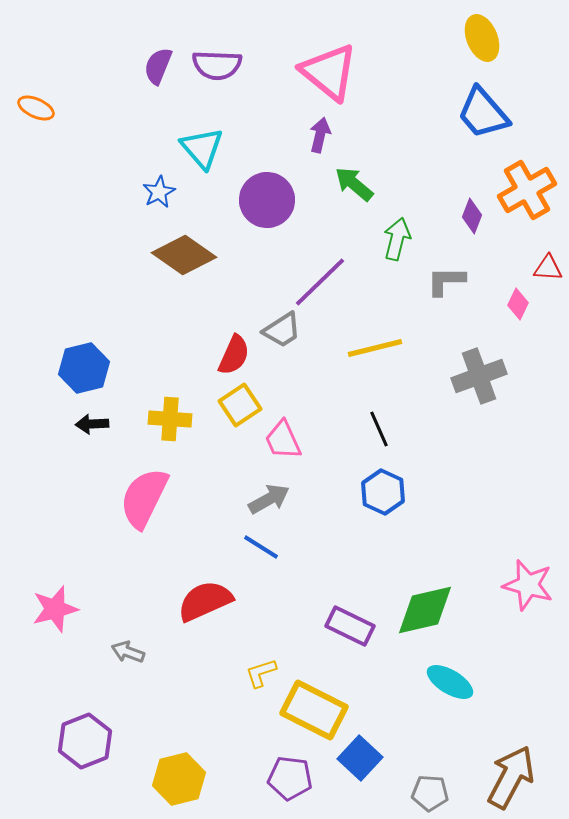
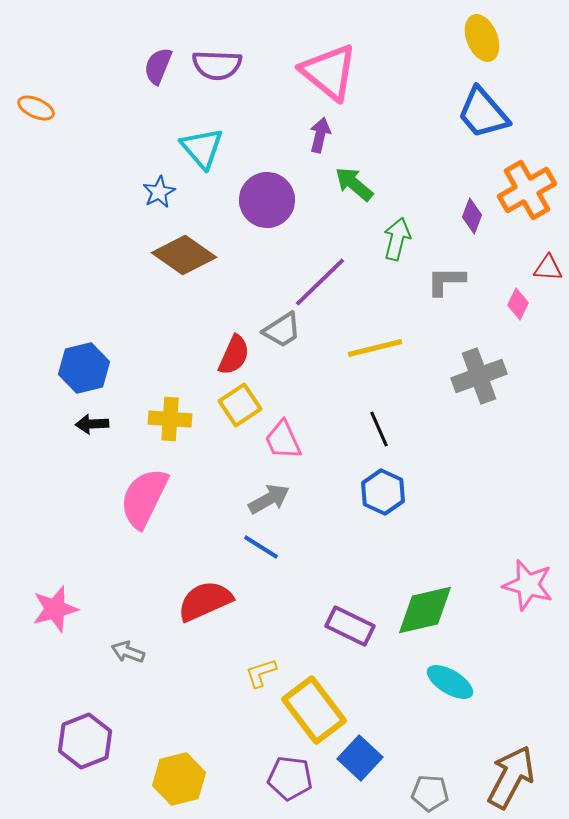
yellow rectangle at (314, 710): rotated 26 degrees clockwise
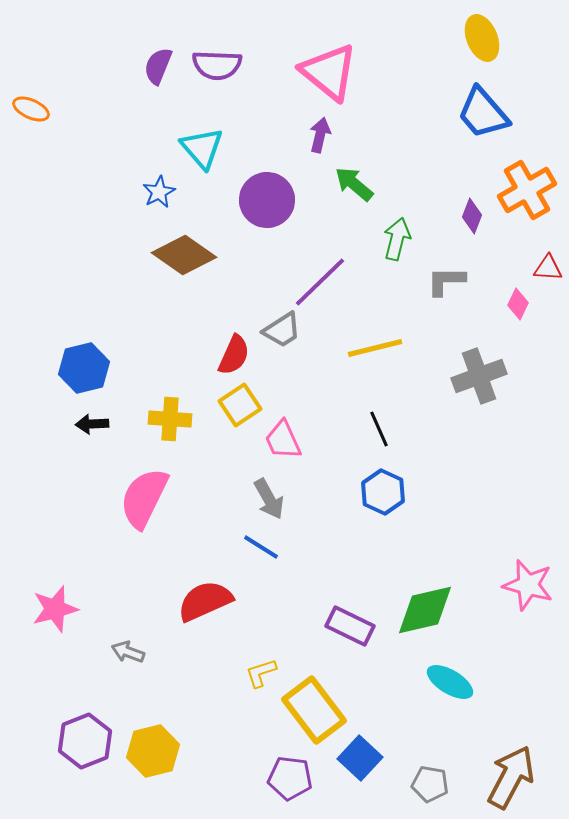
orange ellipse at (36, 108): moved 5 px left, 1 px down
gray arrow at (269, 499): rotated 90 degrees clockwise
yellow hexagon at (179, 779): moved 26 px left, 28 px up
gray pentagon at (430, 793): moved 9 px up; rotated 6 degrees clockwise
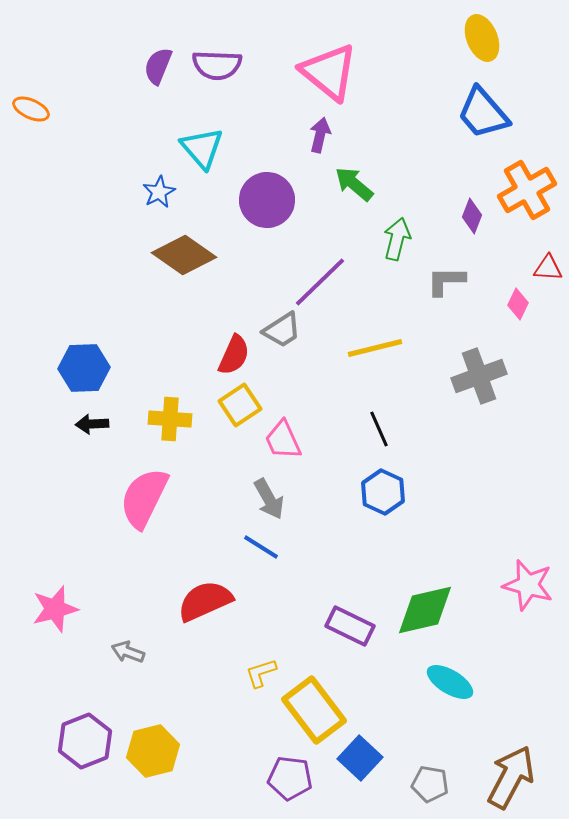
blue hexagon at (84, 368): rotated 12 degrees clockwise
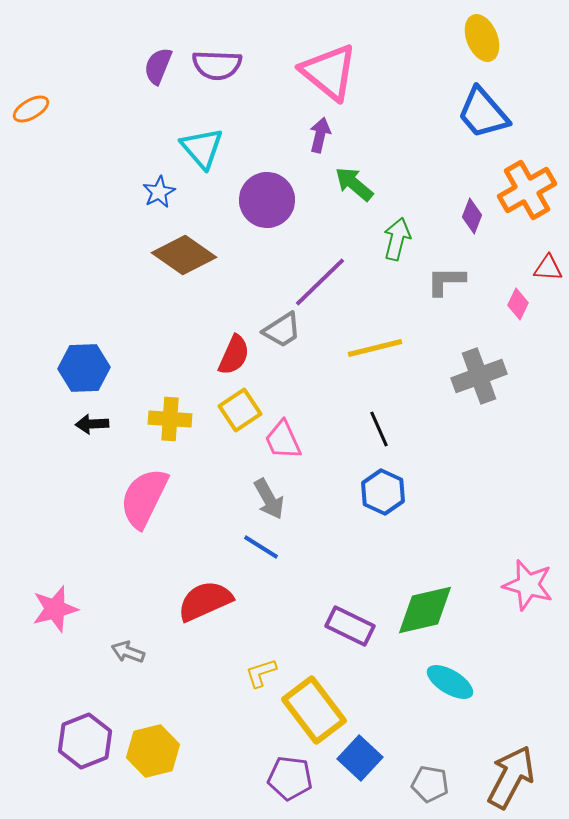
orange ellipse at (31, 109): rotated 54 degrees counterclockwise
yellow square at (240, 405): moved 5 px down
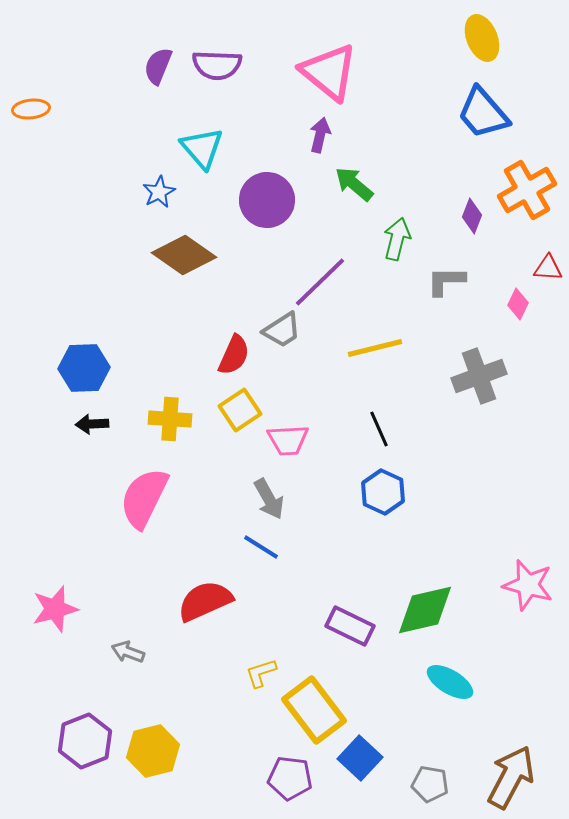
orange ellipse at (31, 109): rotated 24 degrees clockwise
pink trapezoid at (283, 440): moved 5 px right; rotated 69 degrees counterclockwise
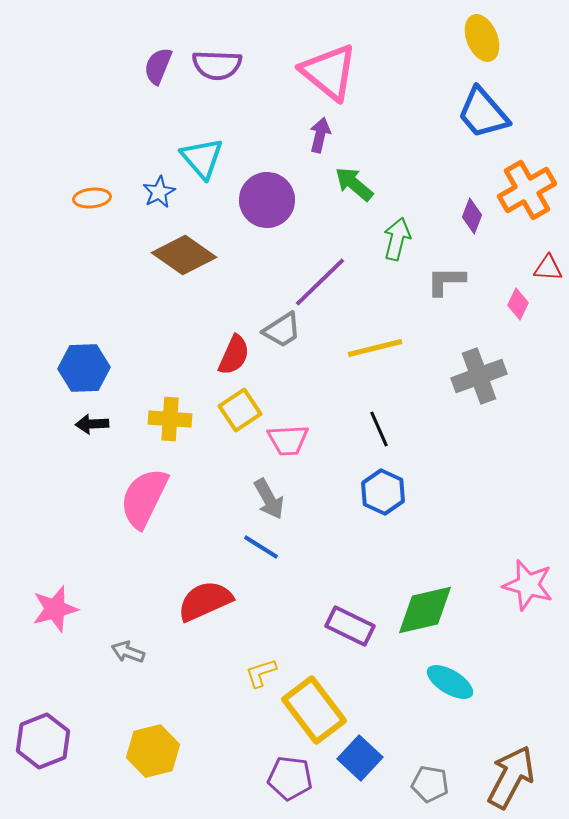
orange ellipse at (31, 109): moved 61 px right, 89 px down
cyan triangle at (202, 148): moved 10 px down
purple hexagon at (85, 741): moved 42 px left
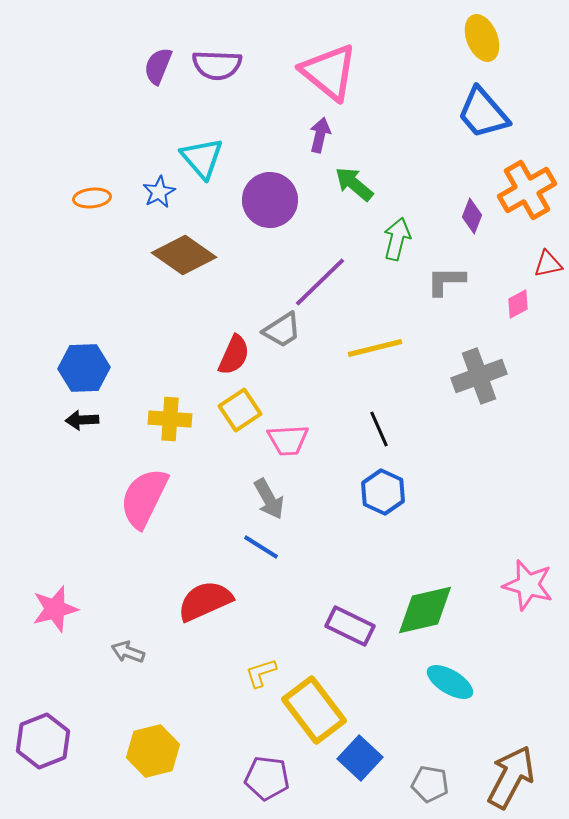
purple circle at (267, 200): moved 3 px right
red triangle at (548, 268): moved 4 px up; rotated 16 degrees counterclockwise
pink diamond at (518, 304): rotated 36 degrees clockwise
black arrow at (92, 424): moved 10 px left, 4 px up
purple pentagon at (290, 778): moved 23 px left
